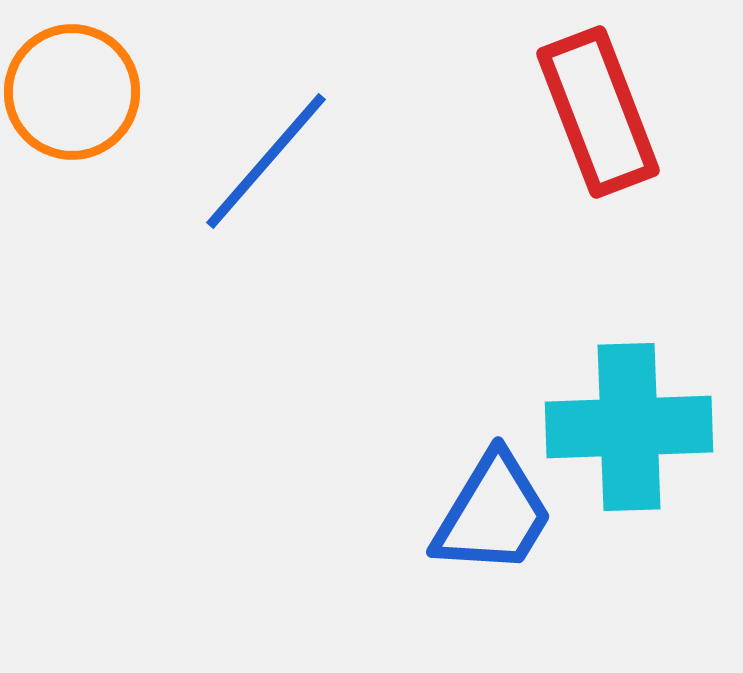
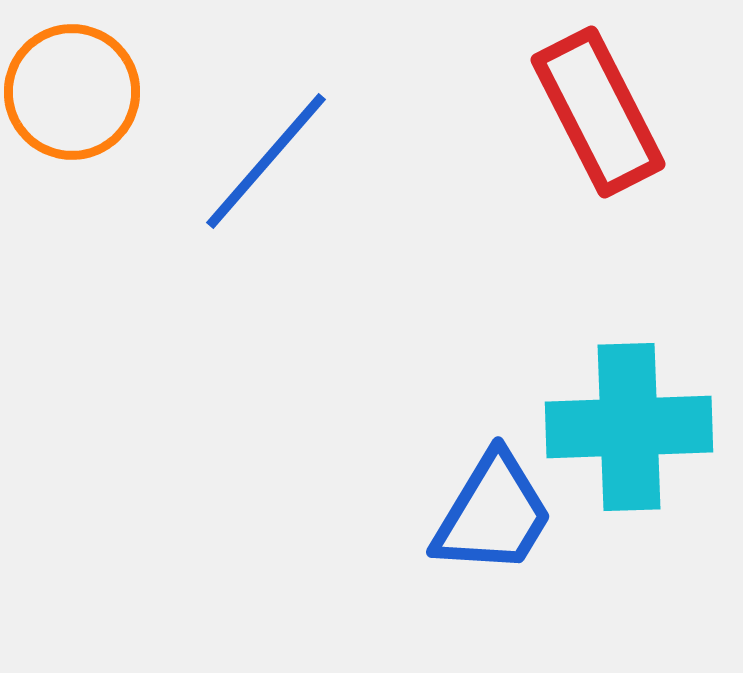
red rectangle: rotated 6 degrees counterclockwise
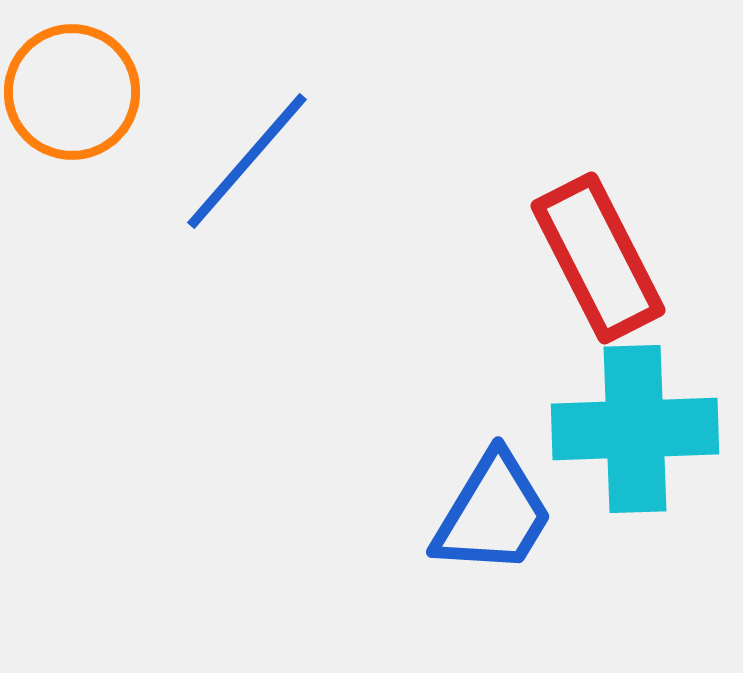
red rectangle: moved 146 px down
blue line: moved 19 px left
cyan cross: moved 6 px right, 2 px down
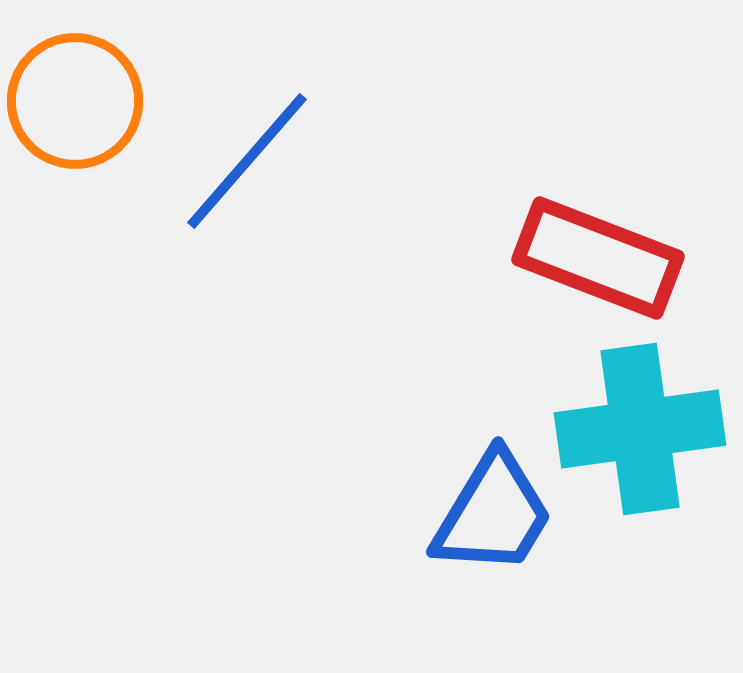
orange circle: moved 3 px right, 9 px down
red rectangle: rotated 42 degrees counterclockwise
cyan cross: moved 5 px right; rotated 6 degrees counterclockwise
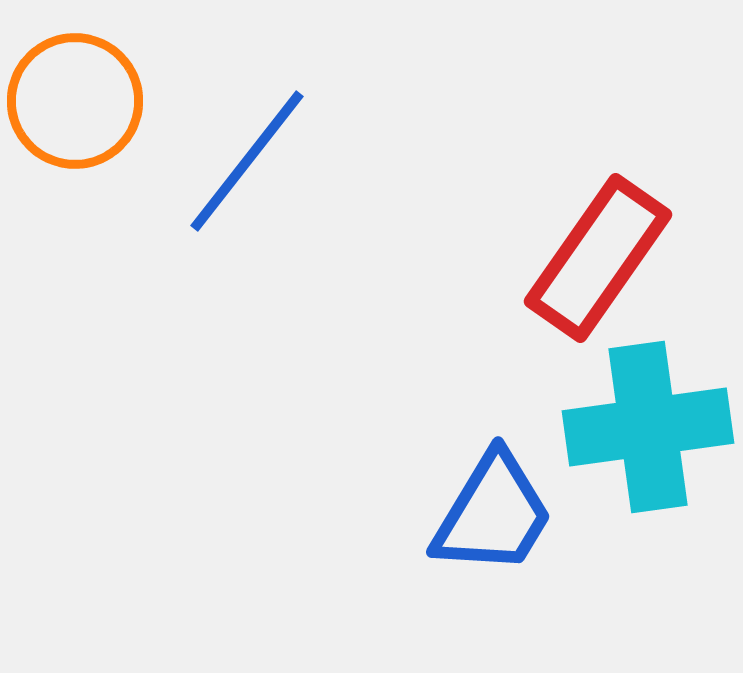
blue line: rotated 3 degrees counterclockwise
red rectangle: rotated 76 degrees counterclockwise
cyan cross: moved 8 px right, 2 px up
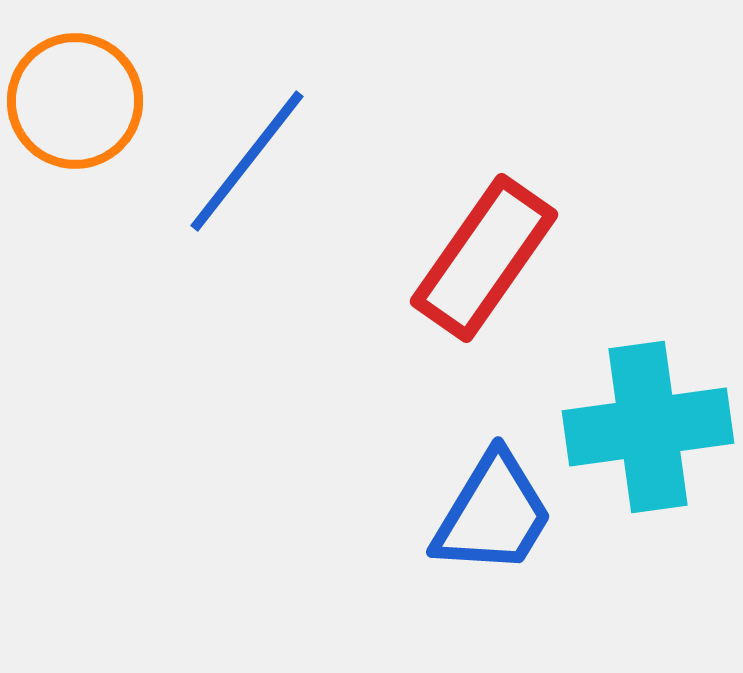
red rectangle: moved 114 px left
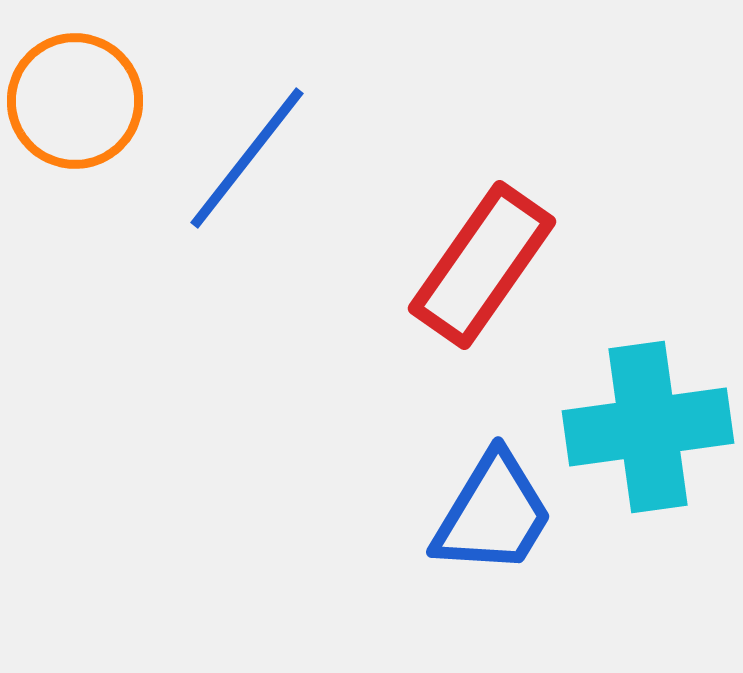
blue line: moved 3 px up
red rectangle: moved 2 px left, 7 px down
